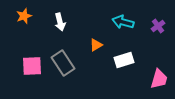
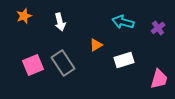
purple cross: moved 2 px down
pink square: moved 1 px right, 1 px up; rotated 20 degrees counterclockwise
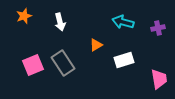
purple cross: rotated 24 degrees clockwise
pink trapezoid: rotated 25 degrees counterclockwise
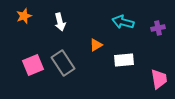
white rectangle: rotated 12 degrees clockwise
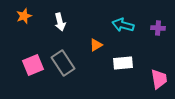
cyan arrow: moved 3 px down
purple cross: rotated 16 degrees clockwise
white rectangle: moved 1 px left, 3 px down
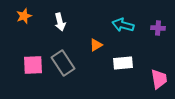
pink square: rotated 20 degrees clockwise
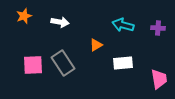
white arrow: rotated 66 degrees counterclockwise
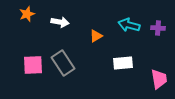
orange star: moved 3 px right, 2 px up
cyan arrow: moved 6 px right
orange triangle: moved 9 px up
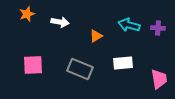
gray rectangle: moved 17 px right, 6 px down; rotated 35 degrees counterclockwise
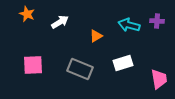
orange star: rotated 28 degrees counterclockwise
white arrow: rotated 42 degrees counterclockwise
purple cross: moved 1 px left, 7 px up
white rectangle: rotated 12 degrees counterclockwise
